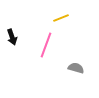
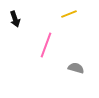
yellow line: moved 8 px right, 4 px up
black arrow: moved 3 px right, 18 px up
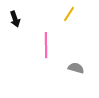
yellow line: rotated 35 degrees counterclockwise
pink line: rotated 20 degrees counterclockwise
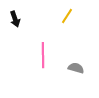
yellow line: moved 2 px left, 2 px down
pink line: moved 3 px left, 10 px down
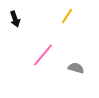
pink line: rotated 40 degrees clockwise
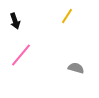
black arrow: moved 2 px down
pink line: moved 22 px left
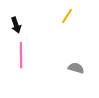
black arrow: moved 1 px right, 4 px down
pink line: rotated 40 degrees counterclockwise
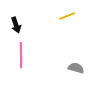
yellow line: rotated 35 degrees clockwise
